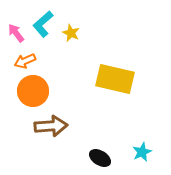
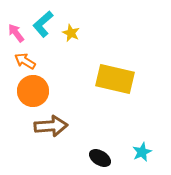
orange arrow: rotated 55 degrees clockwise
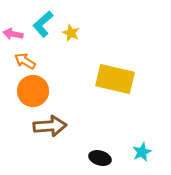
pink arrow: moved 3 px left, 1 px down; rotated 42 degrees counterclockwise
brown arrow: moved 1 px left
black ellipse: rotated 15 degrees counterclockwise
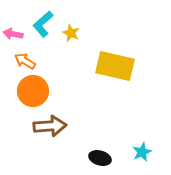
yellow rectangle: moved 13 px up
